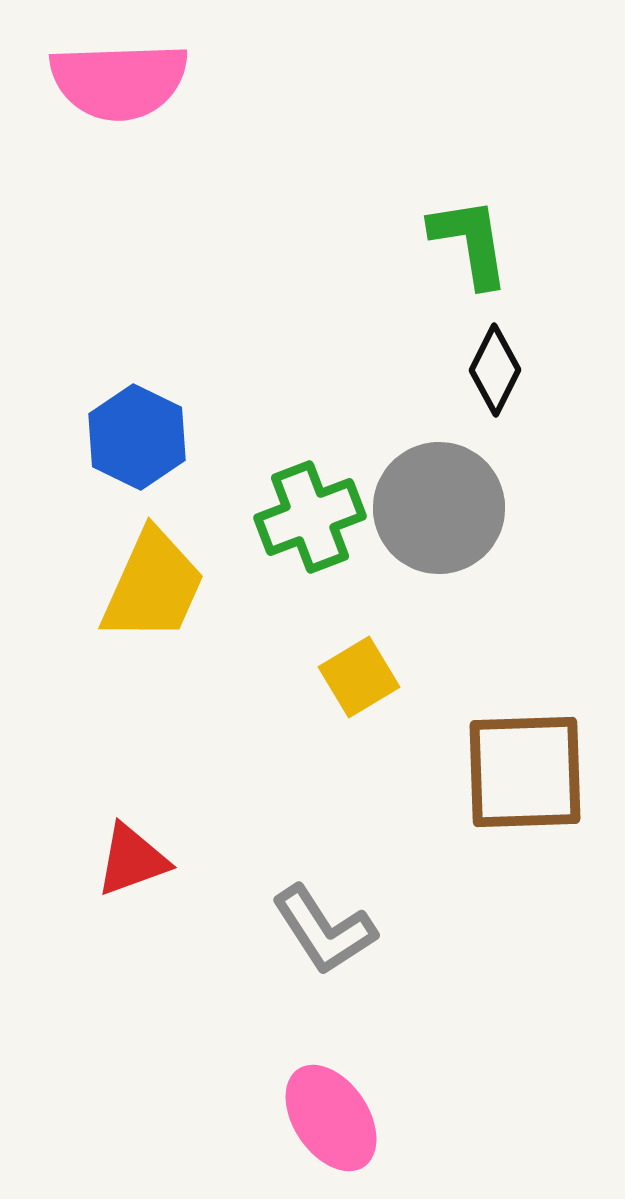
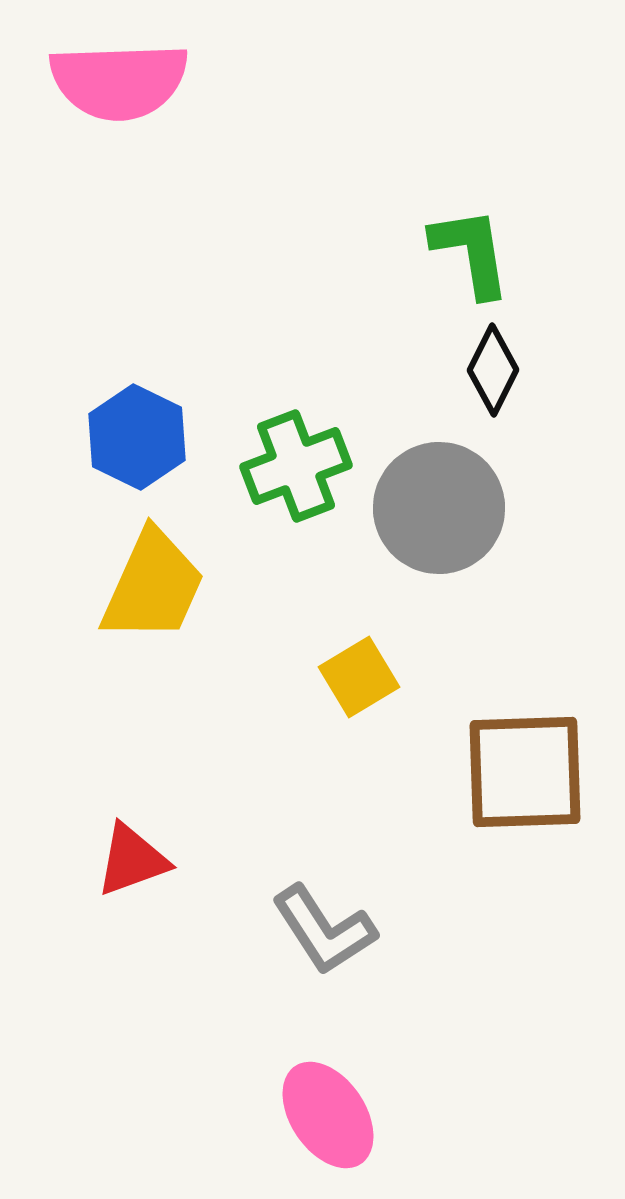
green L-shape: moved 1 px right, 10 px down
black diamond: moved 2 px left
green cross: moved 14 px left, 51 px up
pink ellipse: moved 3 px left, 3 px up
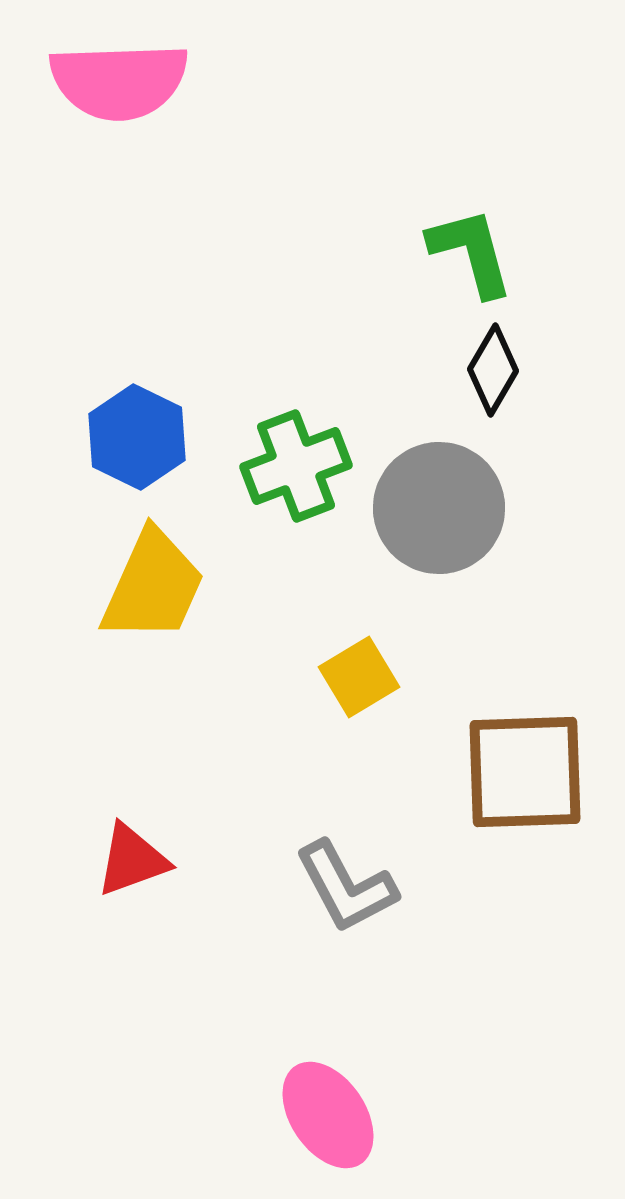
green L-shape: rotated 6 degrees counterclockwise
black diamond: rotated 4 degrees clockwise
gray L-shape: moved 22 px right, 43 px up; rotated 5 degrees clockwise
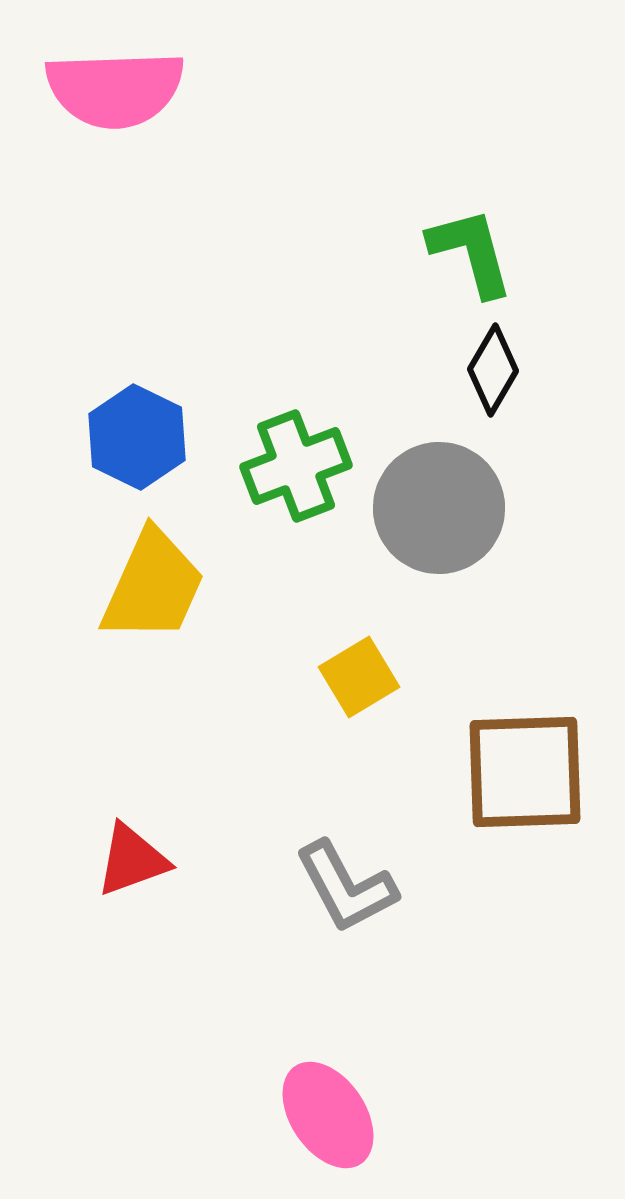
pink semicircle: moved 4 px left, 8 px down
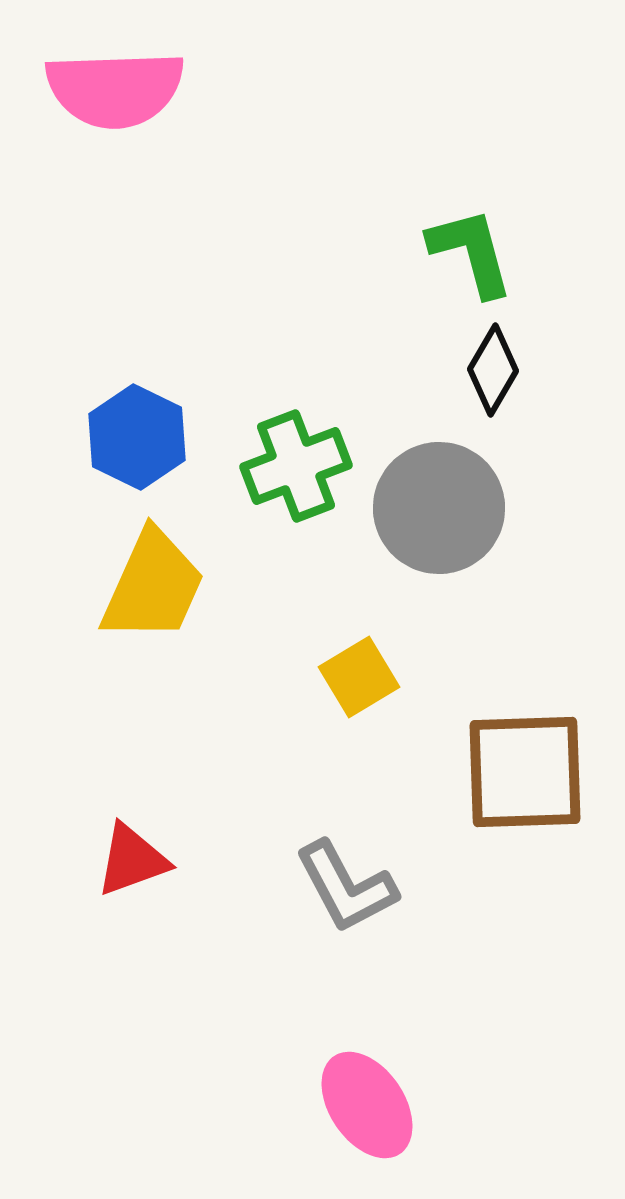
pink ellipse: moved 39 px right, 10 px up
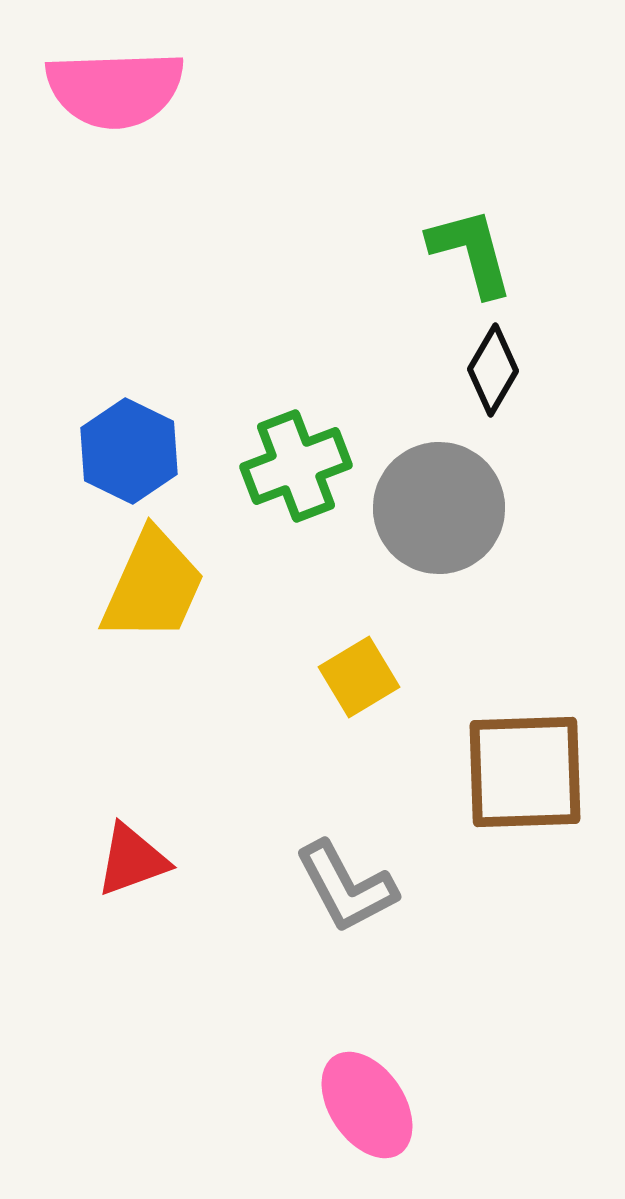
blue hexagon: moved 8 px left, 14 px down
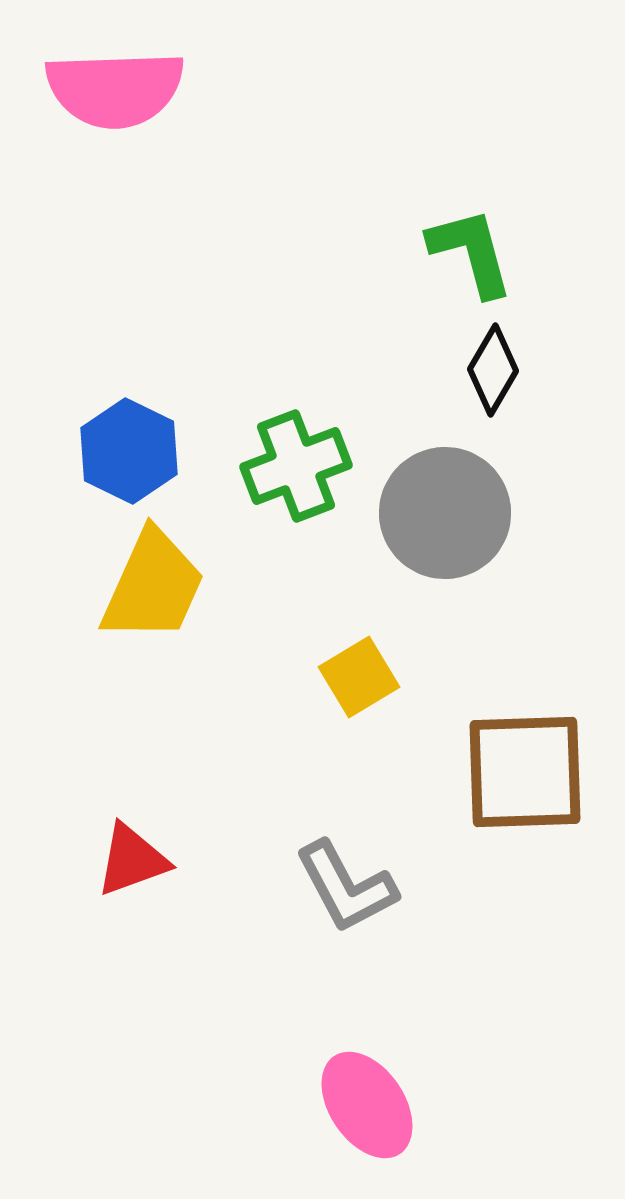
gray circle: moved 6 px right, 5 px down
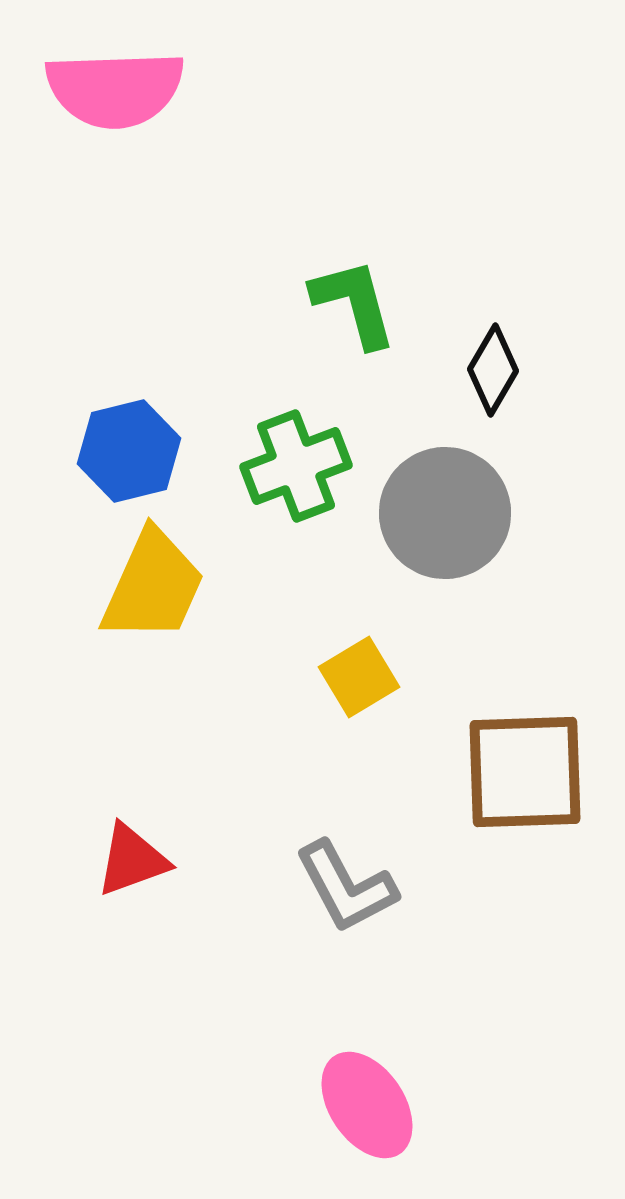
green L-shape: moved 117 px left, 51 px down
blue hexagon: rotated 20 degrees clockwise
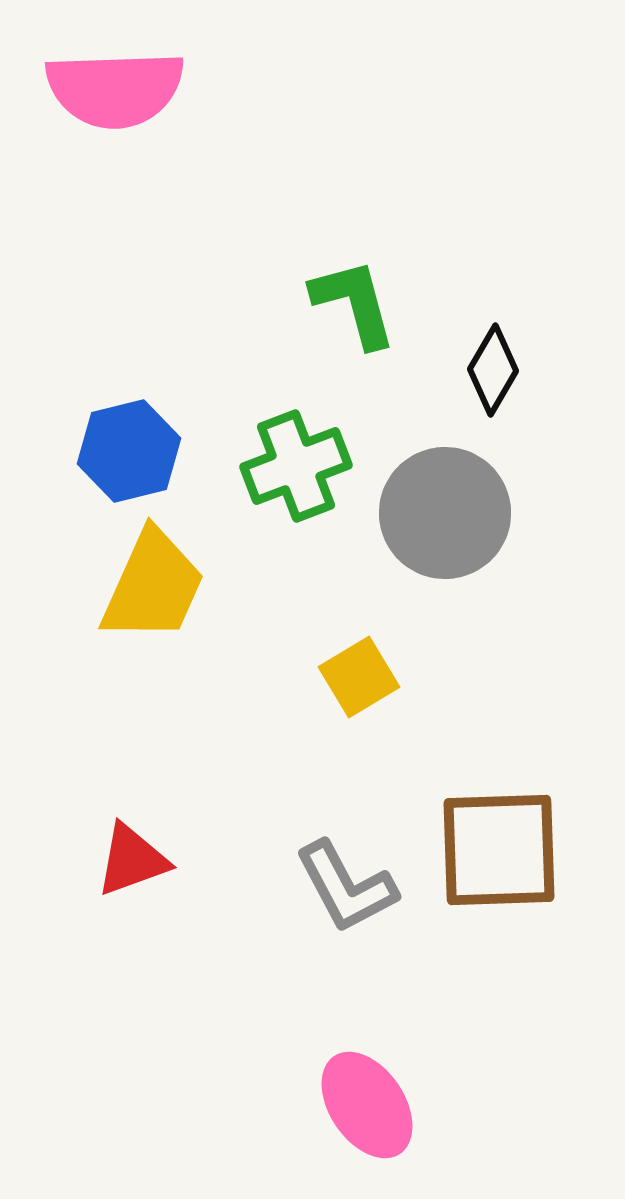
brown square: moved 26 px left, 78 px down
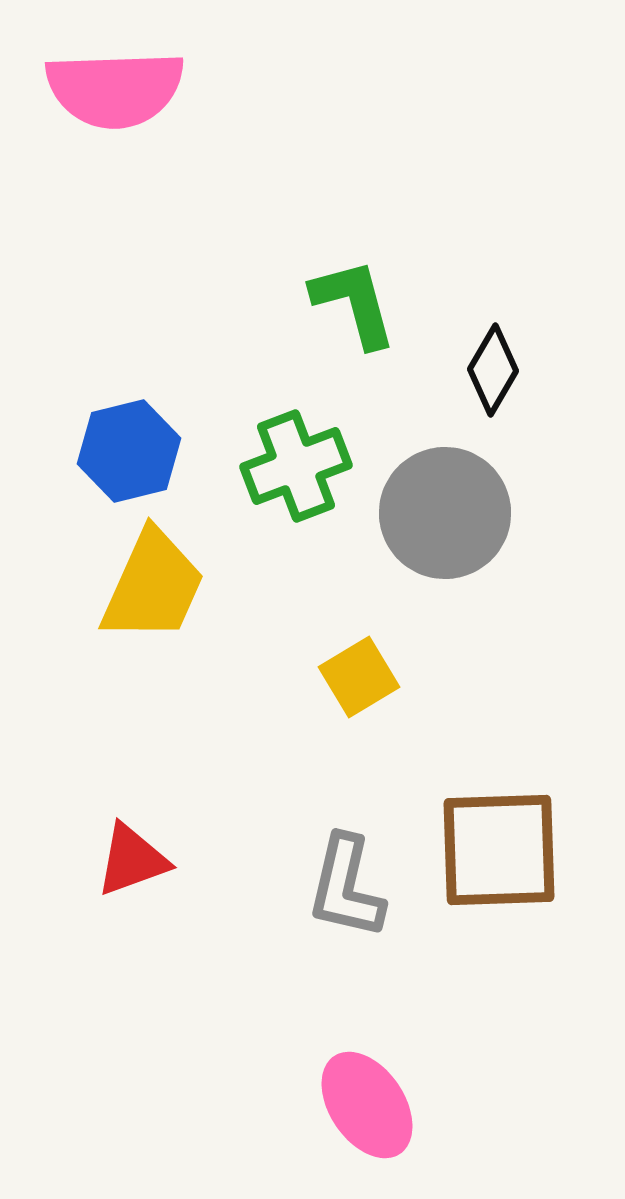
gray L-shape: rotated 41 degrees clockwise
